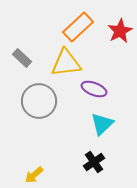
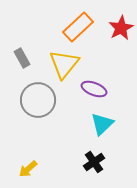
red star: moved 1 px right, 3 px up
gray rectangle: rotated 18 degrees clockwise
yellow triangle: moved 2 px left, 1 px down; rotated 44 degrees counterclockwise
gray circle: moved 1 px left, 1 px up
yellow arrow: moved 6 px left, 6 px up
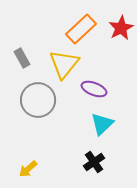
orange rectangle: moved 3 px right, 2 px down
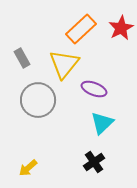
cyan triangle: moved 1 px up
yellow arrow: moved 1 px up
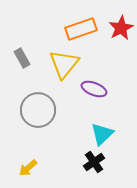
orange rectangle: rotated 24 degrees clockwise
gray circle: moved 10 px down
cyan triangle: moved 11 px down
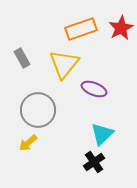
yellow arrow: moved 25 px up
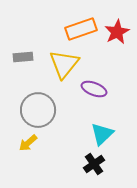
red star: moved 4 px left, 4 px down
gray rectangle: moved 1 px right, 1 px up; rotated 66 degrees counterclockwise
black cross: moved 2 px down
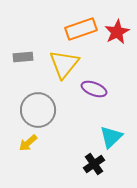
cyan triangle: moved 9 px right, 3 px down
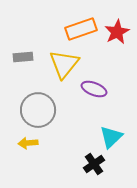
yellow arrow: rotated 36 degrees clockwise
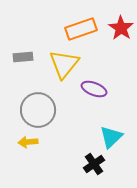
red star: moved 4 px right, 4 px up; rotated 10 degrees counterclockwise
yellow arrow: moved 1 px up
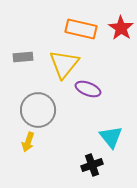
orange rectangle: rotated 32 degrees clockwise
purple ellipse: moved 6 px left
cyan triangle: rotated 25 degrees counterclockwise
yellow arrow: rotated 66 degrees counterclockwise
black cross: moved 2 px left, 1 px down; rotated 15 degrees clockwise
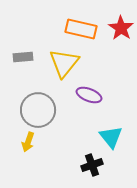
yellow triangle: moved 1 px up
purple ellipse: moved 1 px right, 6 px down
